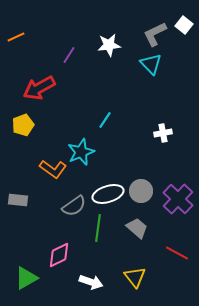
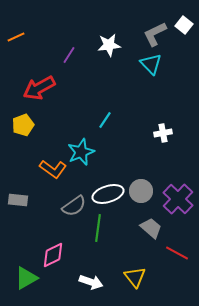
gray trapezoid: moved 14 px right
pink diamond: moved 6 px left
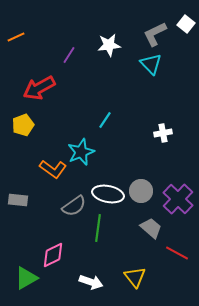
white square: moved 2 px right, 1 px up
white ellipse: rotated 28 degrees clockwise
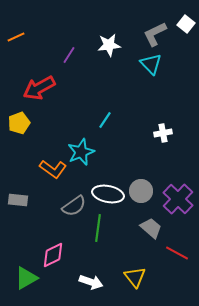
yellow pentagon: moved 4 px left, 2 px up
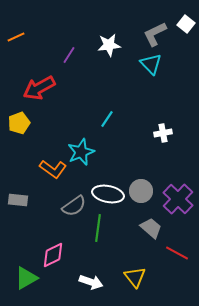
cyan line: moved 2 px right, 1 px up
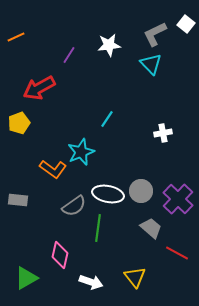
pink diamond: moved 7 px right; rotated 52 degrees counterclockwise
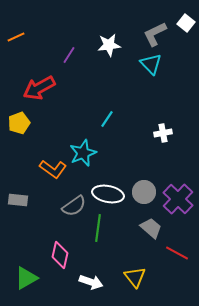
white square: moved 1 px up
cyan star: moved 2 px right, 1 px down
gray circle: moved 3 px right, 1 px down
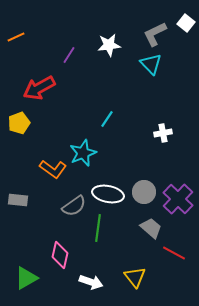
red line: moved 3 px left
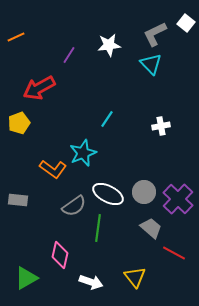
white cross: moved 2 px left, 7 px up
white ellipse: rotated 16 degrees clockwise
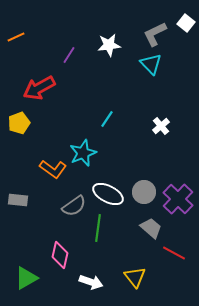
white cross: rotated 30 degrees counterclockwise
